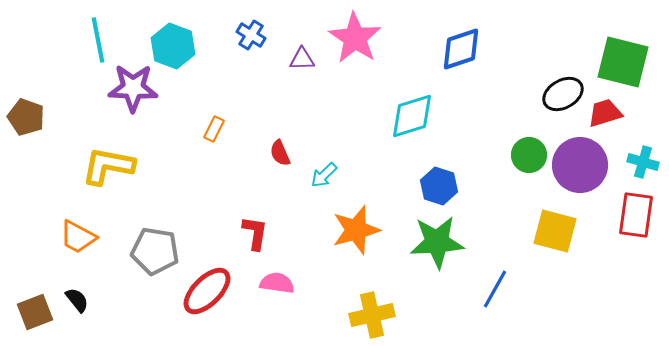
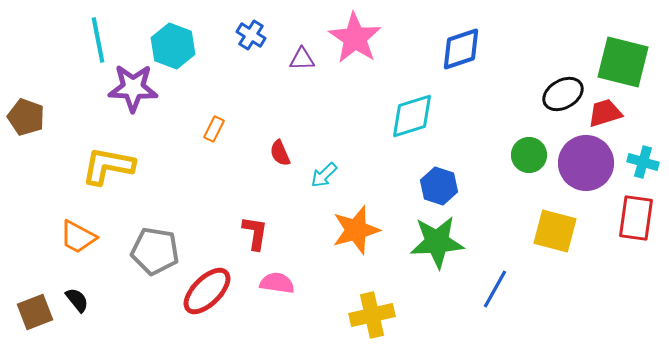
purple circle: moved 6 px right, 2 px up
red rectangle: moved 3 px down
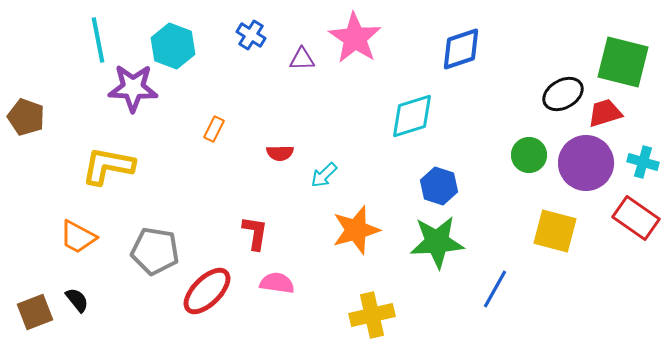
red semicircle: rotated 68 degrees counterclockwise
red rectangle: rotated 63 degrees counterclockwise
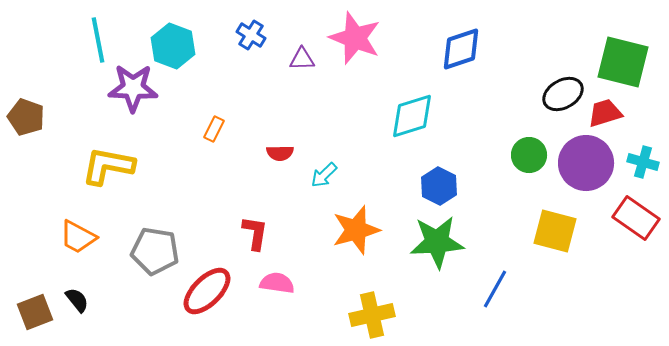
pink star: rotated 12 degrees counterclockwise
blue hexagon: rotated 9 degrees clockwise
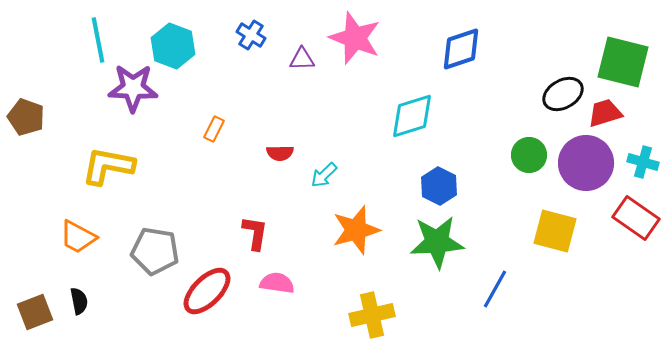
black semicircle: moved 2 px right, 1 px down; rotated 28 degrees clockwise
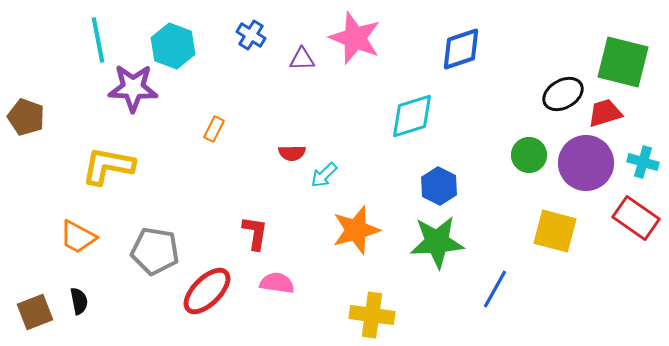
red semicircle: moved 12 px right
yellow cross: rotated 21 degrees clockwise
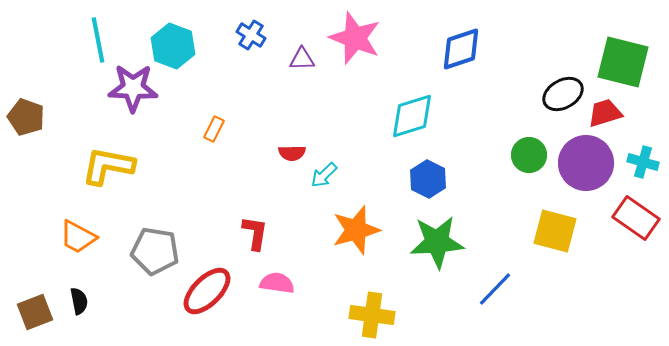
blue hexagon: moved 11 px left, 7 px up
blue line: rotated 15 degrees clockwise
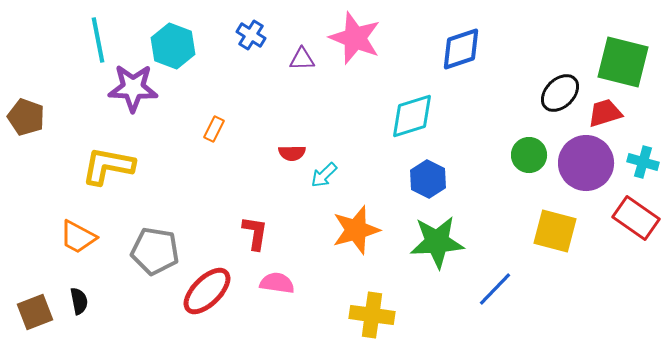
black ellipse: moved 3 px left, 1 px up; rotated 15 degrees counterclockwise
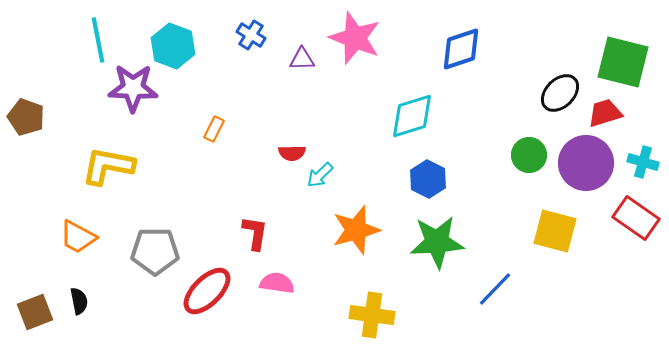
cyan arrow: moved 4 px left
gray pentagon: rotated 9 degrees counterclockwise
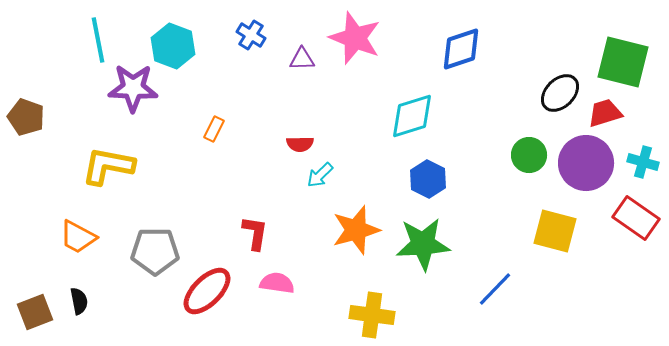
red semicircle: moved 8 px right, 9 px up
green star: moved 14 px left, 2 px down
